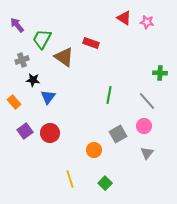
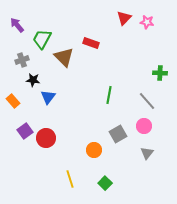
red triangle: rotated 42 degrees clockwise
brown triangle: rotated 10 degrees clockwise
orange rectangle: moved 1 px left, 1 px up
red circle: moved 4 px left, 5 px down
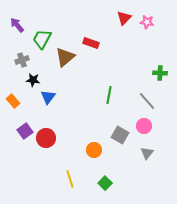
brown triangle: moved 1 px right; rotated 35 degrees clockwise
gray square: moved 2 px right, 1 px down; rotated 30 degrees counterclockwise
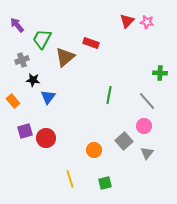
red triangle: moved 3 px right, 3 px down
purple square: rotated 21 degrees clockwise
gray square: moved 4 px right, 6 px down; rotated 18 degrees clockwise
green square: rotated 32 degrees clockwise
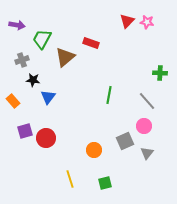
purple arrow: rotated 140 degrees clockwise
gray square: moved 1 px right; rotated 18 degrees clockwise
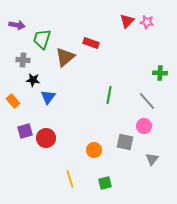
green trapezoid: rotated 10 degrees counterclockwise
gray cross: moved 1 px right; rotated 24 degrees clockwise
gray square: moved 1 px down; rotated 36 degrees clockwise
gray triangle: moved 5 px right, 6 px down
